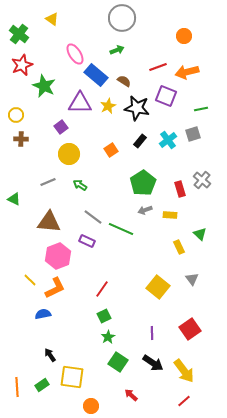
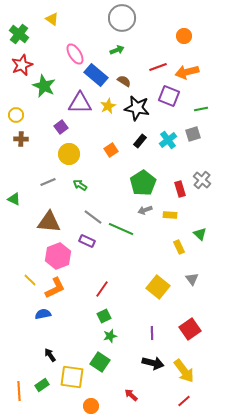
purple square at (166, 96): moved 3 px right
green star at (108, 337): moved 2 px right, 1 px up; rotated 16 degrees clockwise
green square at (118, 362): moved 18 px left
black arrow at (153, 363): rotated 20 degrees counterclockwise
orange line at (17, 387): moved 2 px right, 4 px down
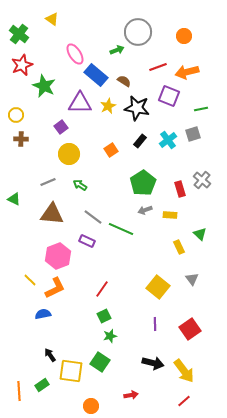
gray circle at (122, 18): moved 16 px right, 14 px down
brown triangle at (49, 222): moved 3 px right, 8 px up
purple line at (152, 333): moved 3 px right, 9 px up
yellow square at (72, 377): moved 1 px left, 6 px up
red arrow at (131, 395): rotated 128 degrees clockwise
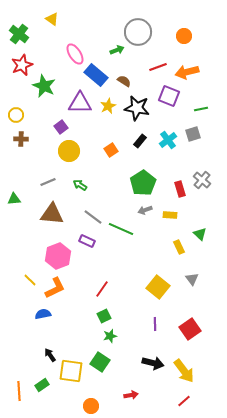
yellow circle at (69, 154): moved 3 px up
green triangle at (14, 199): rotated 32 degrees counterclockwise
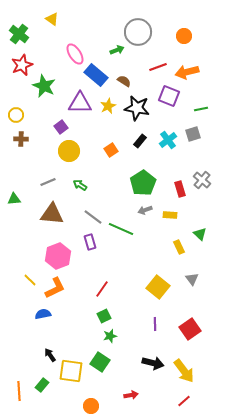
purple rectangle at (87, 241): moved 3 px right, 1 px down; rotated 49 degrees clockwise
green rectangle at (42, 385): rotated 16 degrees counterclockwise
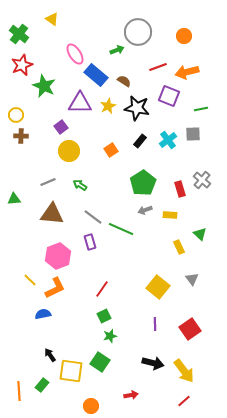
gray square at (193, 134): rotated 14 degrees clockwise
brown cross at (21, 139): moved 3 px up
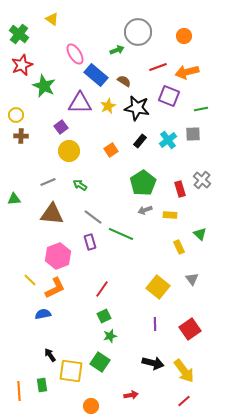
green line at (121, 229): moved 5 px down
green rectangle at (42, 385): rotated 48 degrees counterclockwise
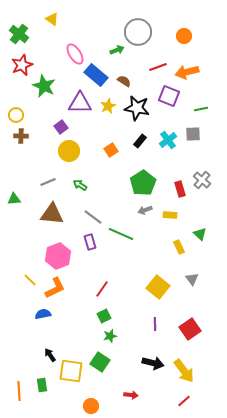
red arrow at (131, 395): rotated 16 degrees clockwise
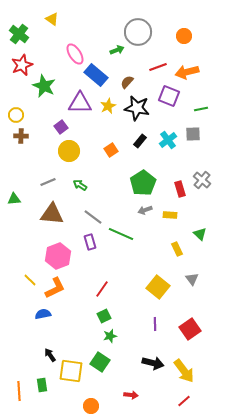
brown semicircle at (124, 81): moved 3 px right, 1 px down; rotated 80 degrees counterclockwise
yellow rectangle at (179, 247): moved 2 px left, 2 px down
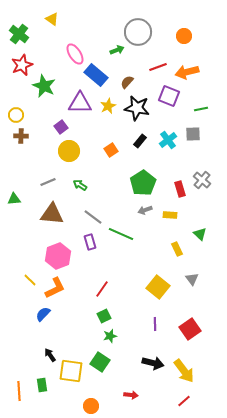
blue semicircle at (43, 314): rotated 35 degrees counterclockwise
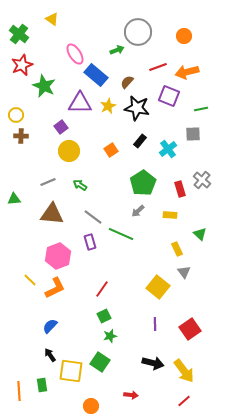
cyan cross at (168, 140): moved 9 px down
gray arrow at (145, 210): moved 7 px left, 1 px down; rotated 24 degrees counterclockwise
gray triangle at (192, 279): moved 8 px left, 7 px up
blue semicircle at (43, 314): moved 7 px right, 12 px down
